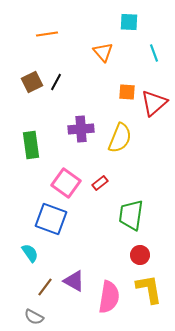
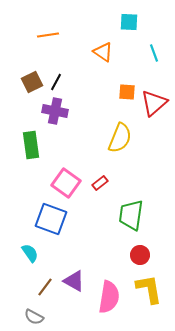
orange line: moved 1 px right, 1 px down
orange triangle: rotated 15 degrees counterclockwise
purple cross: moved 26 px left, 18 px up; rotated 15 degrees clockwise
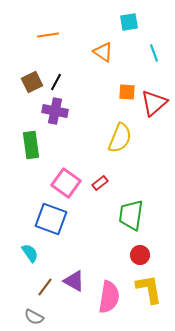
cyan square: rotated 12 degrees counterclockwise
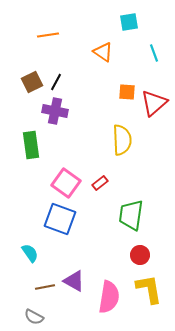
yellow semicircle: moved 2 px right, 2 px down; rotated 24 degrees counterclockwise
blue square: moved 9 px right
brown line: rotated 42 degrees clockwise
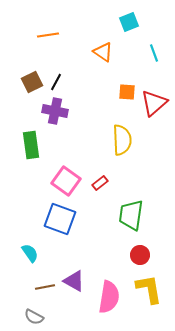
cyan square: rotated 12 degrees counterclockwise
pink square: moved 2 px up
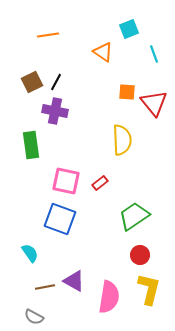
cyan square: moved 7 px down
cyan line: moved 1 px down
red triangle: rotated 28 degrees counterclockwise
pink square: rotated 24 degrees counterclockwise
green trapezoid: moved 3 px right, 1 px down; rotated 48 degrees clockwise
yellow L-shape: rotated 24 degrees clockwise
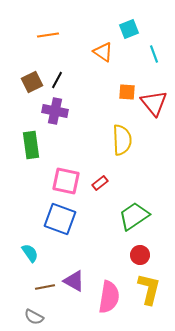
black line: moved 1 px right, 2 px up
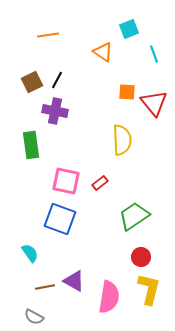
red circle: moved 1 px right, 2 px down
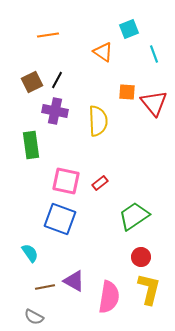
yellow semicircle: moved 24 px left, 19 px up
